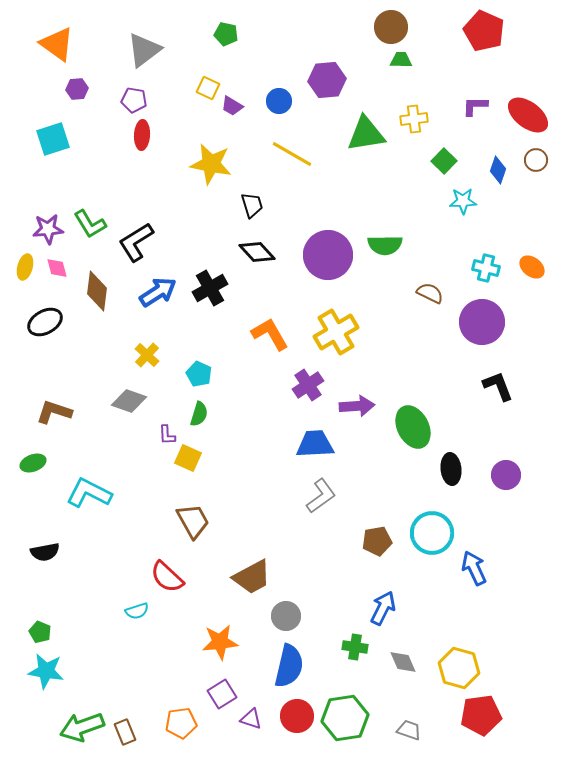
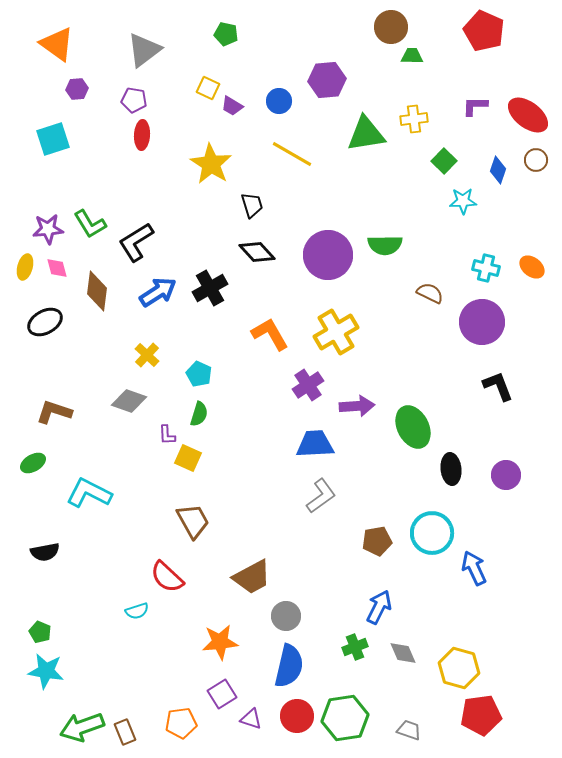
green trapezoid at (401, 60): moved 11 px right, 4 px up
yellow star at (211, 164): rotated 21 degrees clockwise
green ellipse at (33, 463): rotated 10 degrees counterclockwise
blue arrow at (383, 608): moved 4 px left, 1 px up
green cross at (355, 647): rotated 30 degrees counterclockwise
gray diamond at (403, 662): moved 9 px up
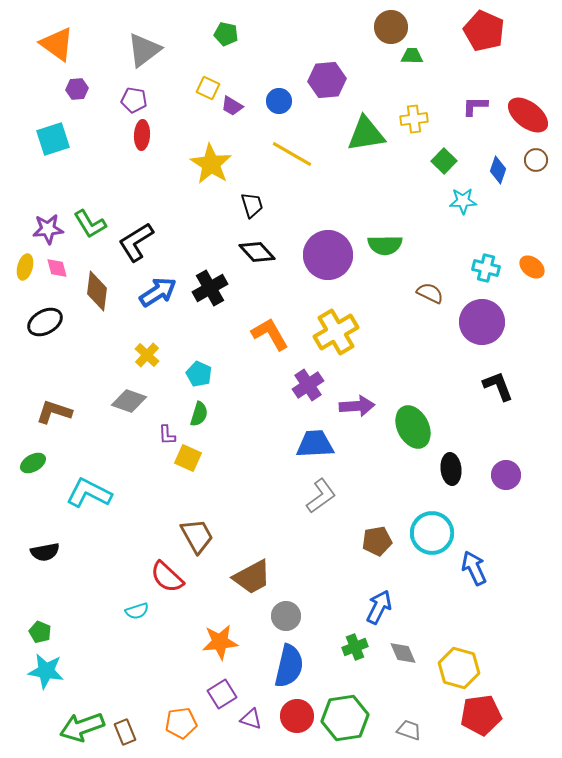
brown trapezoid at (193, 521): moved 4 px right, 15 px down
